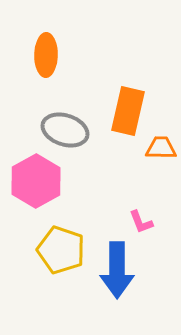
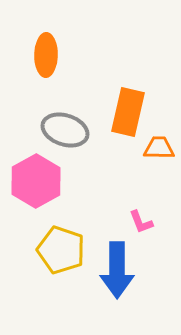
orange rectangle: moved 1 px down
orange trapezoid: moved 2 px left
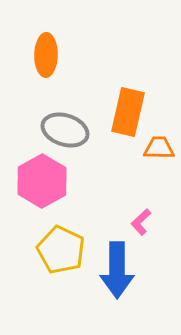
pink hexagon: moved 6 px right
pink L-shape: rotated 68 degrees clockwise
yellow pentagon: rotated 6 degrees clockwise
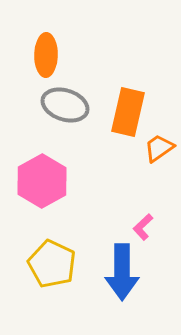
gray ellipse: moved 25 px up
orange trapezoid: rotated 36 degrees counterclockwise
pink L-shape: moved 2 px right, 5 px down
yellow pentagon: moved 9 px left, 14 px down
blue arrow: moved 5 px right, 2 px down
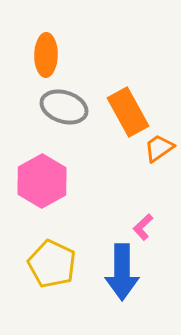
gray ellipse: moved 1 px left, 2 px down
orange rectangle: rotated 42 degrees counterclockwise
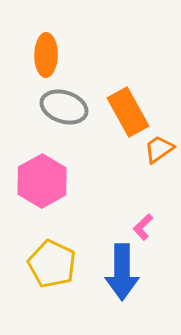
orange trapezoid: moved 1 px down
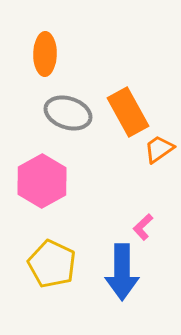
orange ellipse: moved 1 px left, 1 px up
gray ellipse: moved 4 px right, 6 px down
